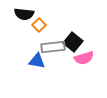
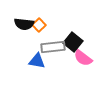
black semicircle: moved 10 px down
pink semicircle: moved 1 px left; rotated 54 degrees clockwise
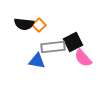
black square: rotated 24 degrees clockwise
pink semicircle: rotated 12 degrees clockwise
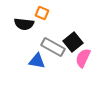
orange square: moved 3 px right, 12 px up; rotated 24 degrees counterclockwise
black square: rotated 12 degrees counterclockwise
gray rectangle: rotated 35 degrees clockwise
pink semicircle: rotated 66 degrees clockwise
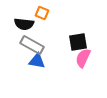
black square: moved 5 px right; rotated 30 degrees clockwise
gray rectangle: moved 21 px left, 2 px up
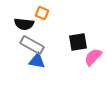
pink semicircle: moved 10 px right, 1 px up; rotated 18 degrees clockwise
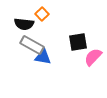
orange square: moved 1 px down; rotated 24 degrees clockwise
blue triangle: moved 6 px right, 4 px up
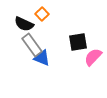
black semicircle: rotated 18 degrees clockwise
gray rectangle: rotated 25 degrees clockwise
blue triangle: moved 1 px left, 1 px down; rotated 12 degrees clockwise
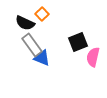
black semicircle: moved 1 px right, 1 px up
black square: rotated 12 degrees counterclockwise
pink semicircle: rotated 30 degrees counterclockwise
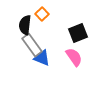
black semicircle: moved 2 px down; rotated 72 degrees clockwise
black square: moved 9 px up
pink semicircle: moved 19 px left; rotated 132 degrees clockwise
